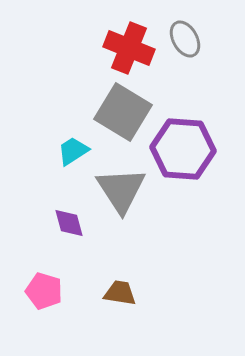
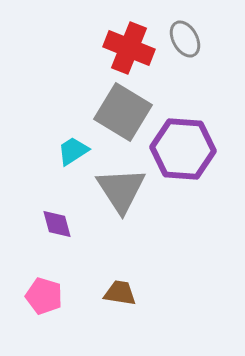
purple diamond: moved 12 px left, 1 px down
pink pentagon: moved 5 px down
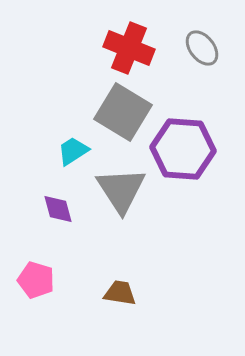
gray ellipse: moved 17 px right, 9 px down; rotated 9 degrees counterclockwise
purple diamond: moved 1 px right, 15 px up
pink pentagon: moved 8 px left, 16 px up
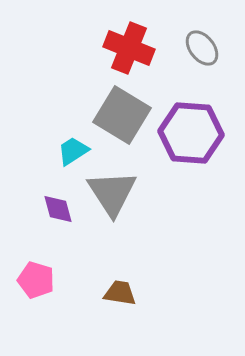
gray square: moved 1 px left, 3 px down
purple hexagon: moved 8 px right, 16 px up
gray triangle: moved 9 px left, 3 px down
